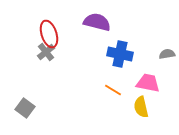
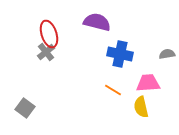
pink trapezoid: rotated 15 degrees counterclockwise
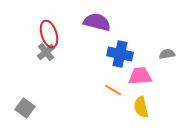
pink trapezoid: moved 8 px left, 7 px up
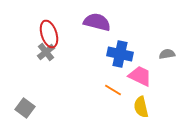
pink trapezoid: rotated 30 degrees clockwise
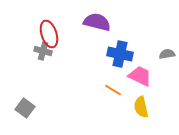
gray cross: moved 3 px left, 1 px up; rotated 36 degrees counterclockwise
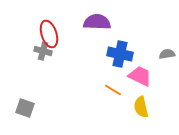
purple semicircle: rotated 12 degrees counterclockwise
gray square: rotated 18 degrees counterclockwise
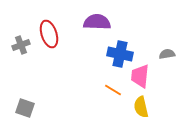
gray cross: moved 22 px left, 6 px up; rotated 36 degrees counterclockwise
pink trapezoid: rotated 110 degrees counterclockwise
